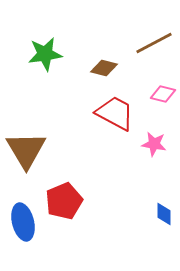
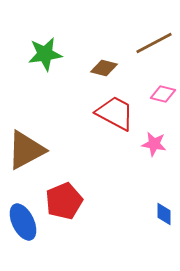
brown triangle: rotated 33 degrees clockwise
blue ellipse: rotated 12 degrees counterclockwise
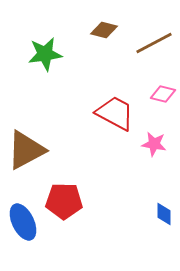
brown diamond: moved 38 px up
red pentagon: rotated 24 degrees clockwise
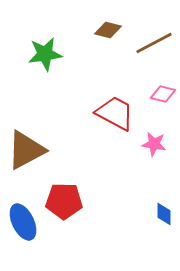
brown diamond: moved 4 px right
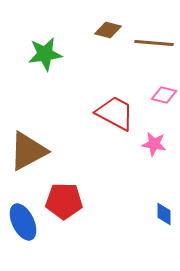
brown line: rotated 33 degrees clockwise
pink diamond: moved 1 px right, 1 px down
brown triangle: moved 2 px right, 1 px down
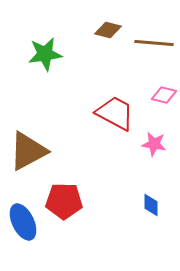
blue diamond: moved 13 px left, 9 px up
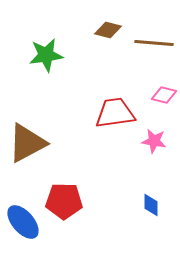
green star: moved 1 px right, 1 px down
red trapezoid: rotated 36 degrees counterclockwise
pink star: moved 3 px up
brown triangle: moved 1 px left, 8 px up
blue ellipse: rotated 15 degrees counterclockwise
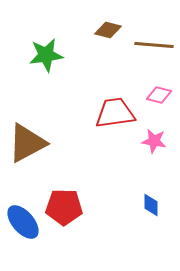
brown line: moved 2 px down
pink diamond: moved 5 px left
red pentagon: moved 6 px down
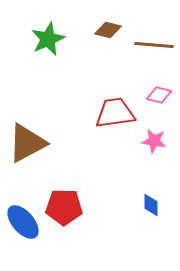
green star: moved 2 px right, 16 px up; rotated 16 degrees counterclockwise
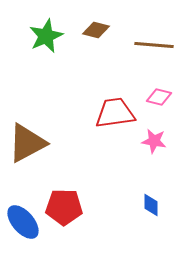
brown diamond: moved 12 px left
green star: moved 2 px left, 3 px up
pink diamond: moved 2 px down
